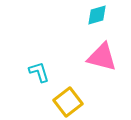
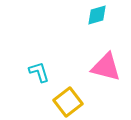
pink triangle: moved 4 px right, 10 px down
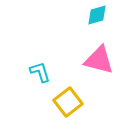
pink triangle: moved 7 px left, 7 px up
cyan L-shape: moved 1 px right
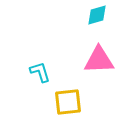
pink triangle: rotated 16 degrees counterclockwise
yellow square: rotated 32 degrees clockwise
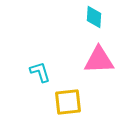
cyan diamond: moved 3 px left, 2 px down; rotated 70 degrees counterclockwise
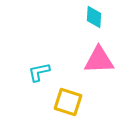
cyan L-shape: moved 1 px left; rotated 85 degrees counterclockwise
yellow square: rotated 24 degrees clockwise
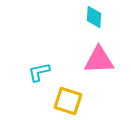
yellow square: moved 1 px up
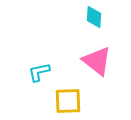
pink triangle: moved 2 px left, 1 px down; rotated 40 degrees clockwise
yellow square: rotated 20 degrees counterclockwise
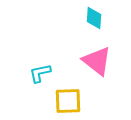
cyan diamond: moved 1 px down
cyan L-shape: moved 1 px right, 1 px down
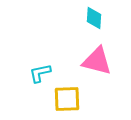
pink triangle: rotated 24 degrees counterclockwise
yellow square: moved 1 px left, 2 px up
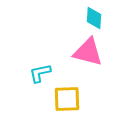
pink triangle: moved 9 px left, 9 px up
